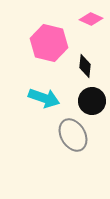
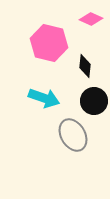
black circle: moved 2 px right
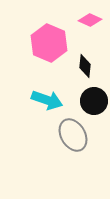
pink diamond: moved 1 px left, 1 px down
pink hexagon: rotated 9 degrees clockwise
cyan arrow: moved 3 px right, 2 px down
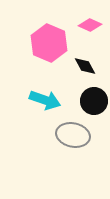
pink diamond: moved 5 px down
black diamond: rotated 35 degrees counterclockwise
cyan arrow: moved 2 px left
gray ellipse: rotated 48 degrees counterclockwise
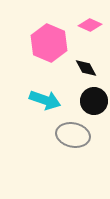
black diamond: moved 1 px right, 2 px down
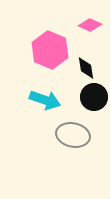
pink hexagon: moved 1 px right, 7 px down
black diamond: rotated 20 degrees clockwise
black circle: moved 4 px up
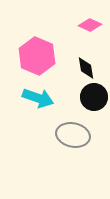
pink hexagon: moved 13 px left, 6 px down
cyan arrow: moved 7 px left, 2 px up
